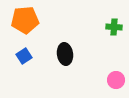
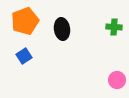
orange pentagon: moved 1 px down; rotated 16 degrees counterclockwise
black ellipse: moved 3 px left, 25 px up
pink circle: moved 1 px right
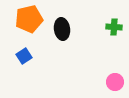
orange pentagon: moved 4 px right, 2 px up; rotated 8 degrees clockwise
pink circle: moved 2 px left, 2 px down
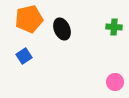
black ellipse: rotated 15 degrees counterclockwise
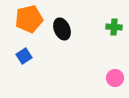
pink circle: moved 4 px up
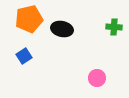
black ellipse: rotated 55 degrees counterclockwise
pink circle: moved 18 px left
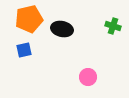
green cross: moved 1 px left, 1 px up; rotated 14 degrees clockwise
blue square: moved 6 px up; rotated 21 degrees clockwise
pink circle: moved 9 px left, 1 px up
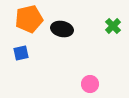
green cross: rotated 28 degrees clockwise
blue square: moved 3 px left, 3 px down
pink circle: moved 2 px right, 7 px down
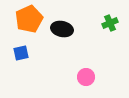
orange pentagon: rotated 12 degrees counterclockwise
green cross: moved 3 px left, 3 px up; rotated 21 degrees clockwise
pink circle: moved 4 px left, 7 px up
